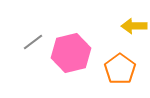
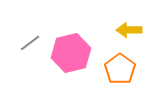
yellow arrow: moved 5 px left, 4 px down
gray line: moved 3 px left, 1 px down
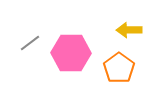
pink hexagon: rotated 15 degrees clockwise
orange pentagon: moved 1 px left, 1 px up
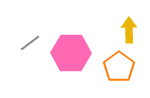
yellow arrow: rotated 90 degrees clockwise
orange pentagon: moved 1 px up
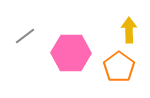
gray line: moved 5 px left, 7 px up
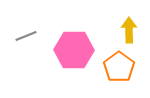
gray line: moved 1 px right; rotated 15 degrees clockwise
pink hexagon: moved 3 px right, 3 px up
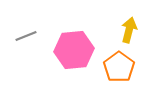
yellow arrow: rotated 15 degrees clockwise
pink hexagon: rotated 6 degrees counterclockwise
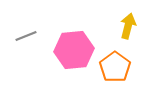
yellow arrow: moved 1 px left, 4 px up
orange pentagon: moved 4 px left
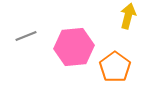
yellow arrow: moved 10 px up
pink hexagon: moved 3 px up
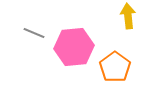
yellow arrow: rotated 20 degrees counterclockwise
gray line: moved 8 px right, 3 px up; rotated 45 degrees clockwise
